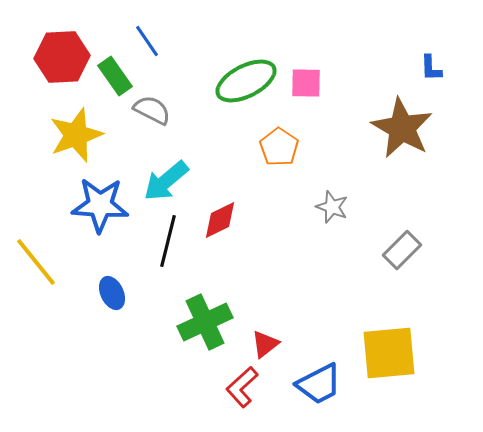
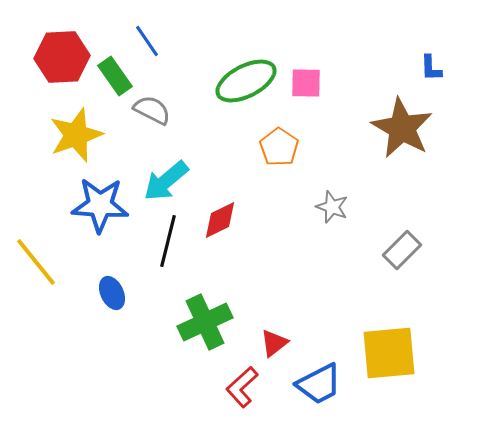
red triangle: moved 9 px right, 1 px up
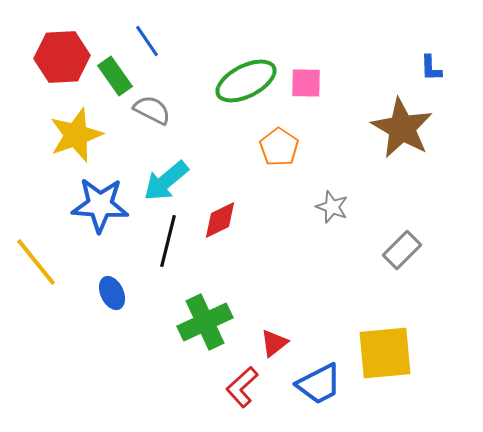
yellow square: moved 4 px left
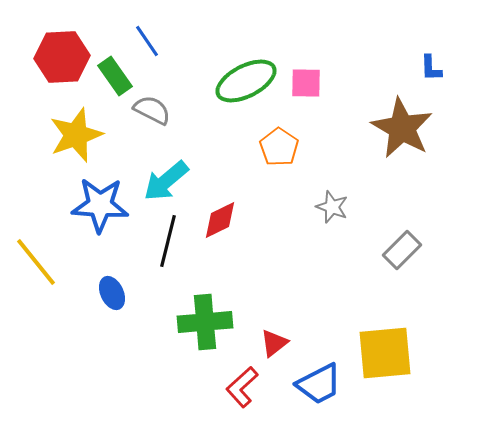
green cross: rotated 20 degrees clockwise
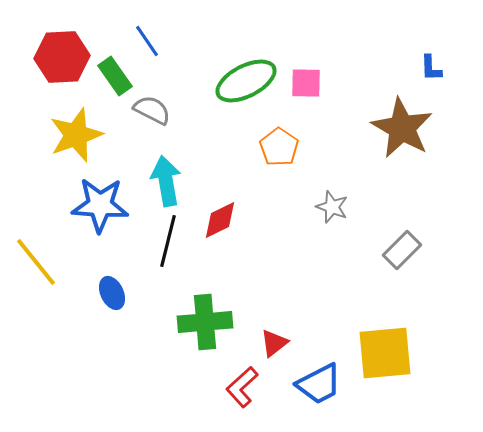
cyan arrow: rotated 120 degrees clockwise
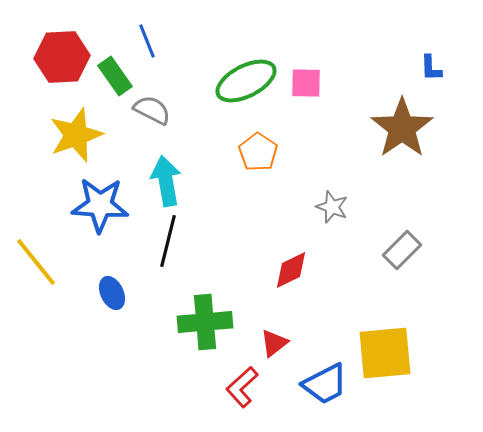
blue line: rotated 12 degrees clockwise
brown star: rotated 8 degrees clockwise
orange pentagon: moved 21 px left, 5 px down
red diamond: moved 71 px right, 50 px down
blue trapezoid: moved 6 px right
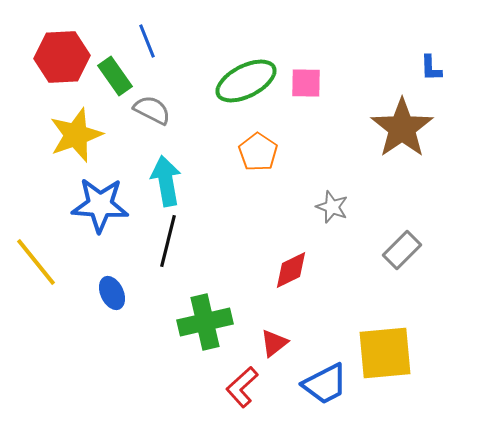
green cross: rotated 8 degrees counterclockwise
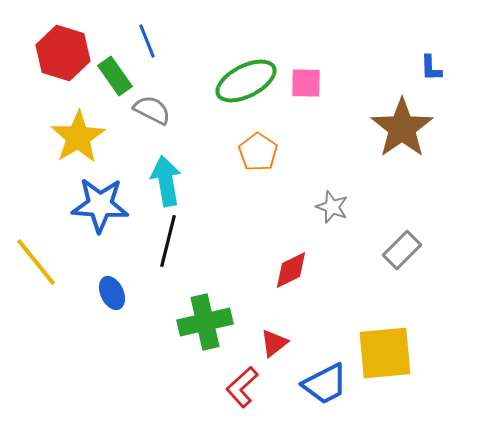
red hexagon: moved 1 px right, 4 px up; rotated 20 degrees clockwise
yellow star: moved 2 px right, 2 px down; rotated 12 degrees counterclockwise
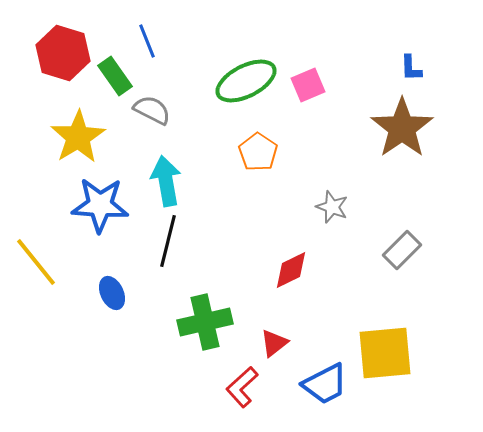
blue L-shape: moved 20 px left
pink square: moved 2 px right, 2 px down; rotated 24 degrees counterclockwise
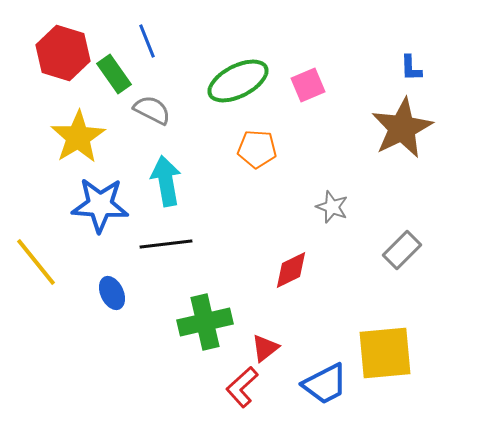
green rectangle: moved 1 px left, 2 px up
green ellipse: moved 8 px left
brown star: rotated 8 degrees clockwise
orange pentagon: moved 1 px left, 3 px up; rotated 30 degrees counterclockwise
black line: moved 2 px left, 3 px down; rotated 69 degrees clockwise
red triangle: moved 9 px left, 5 px down
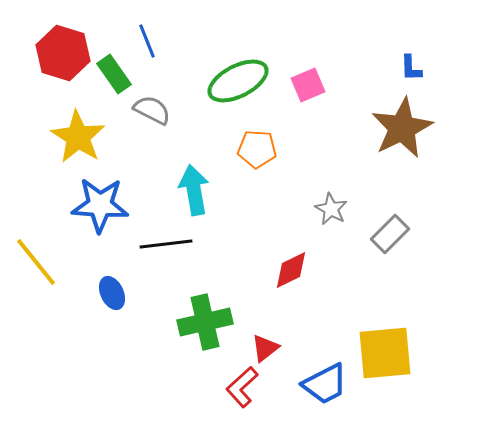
yellow star: rotated 8 degrees counterclockwise
cyan arrow: moved 28 px right, 9 px down
gray star: moved 1 px left, 2 px down; rotated 8 degrees clockwise
gray rectangle: moved 12 px left, 16 px up
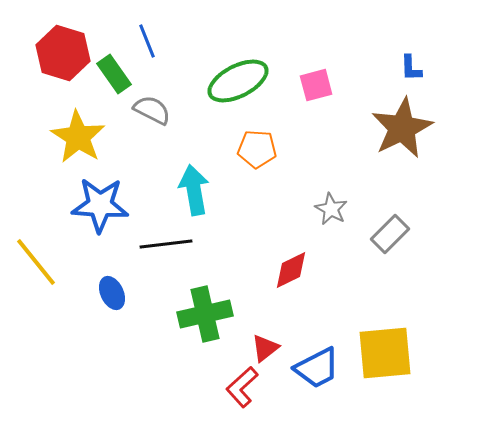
pink square: moved 8 px right; rotated 8 degrees clockwise
green cross: moved 8 px up
blue trapezoid: moved 8 px left, 16 px up
